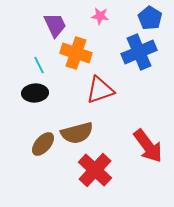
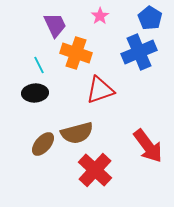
pink star: rotated 30 degrees clockwise
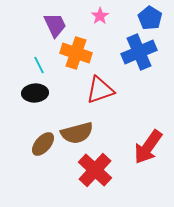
red arrow: moved 1 px down; rotated 72 degrees clockwise
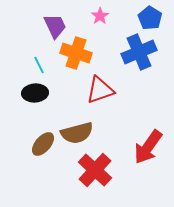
purple trapezoid: moved 1 px down
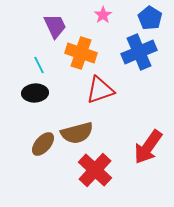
pink star: moved 3 px right, 1 px up
orange cross: moved 5 px right
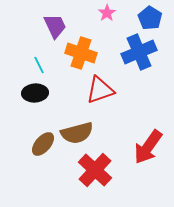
pink star: moved 4 px right, 2 px up
